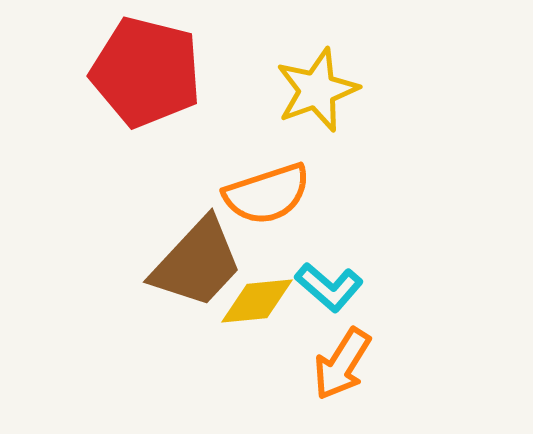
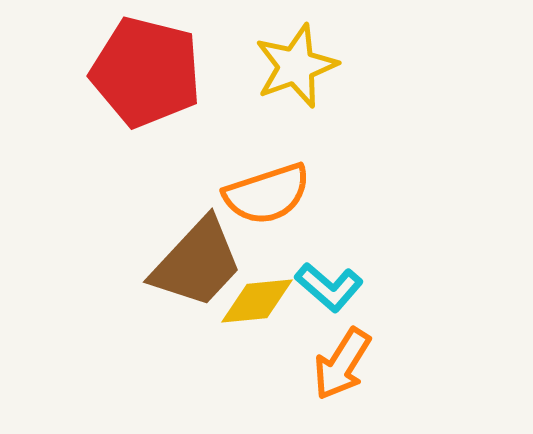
yellow star: moved 21 px left, 24 px up
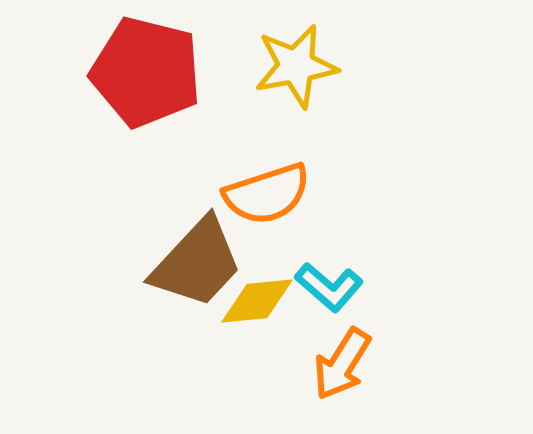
yellow star: rotated 10 degrees clockwise
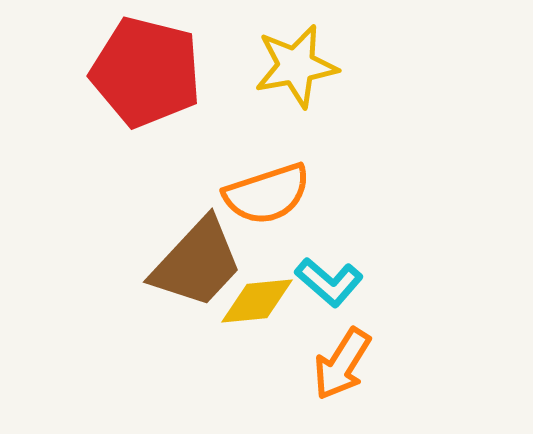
cyan L-shape: moved 5 px up
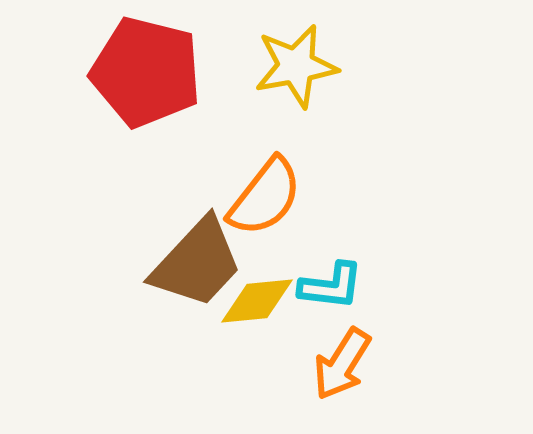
orange semicircle: moved 2 px left, 3 px down; rotated 34 degrees counterclockwise
cyan L-shape: moved 2 px right, 4 px down; rotated 34 degrees counterclockwise
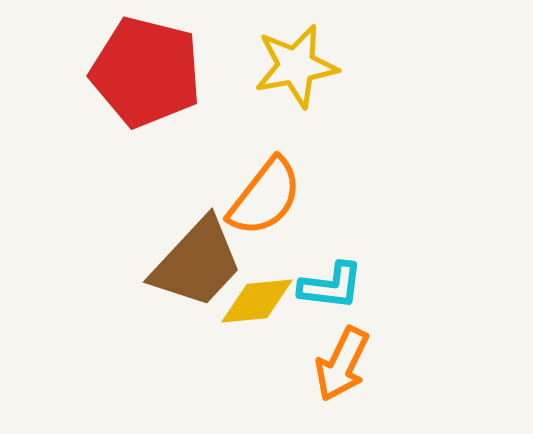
orange arrow: rotated 6 degrees counterclockwise
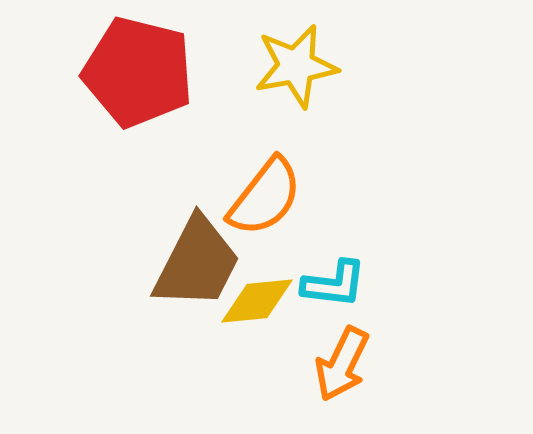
red pentagon: moved 8 px left
brown trapezoid: rotated 16 degrees counterclockwise
cyan L-shape: moved 3 px right, 2 px up
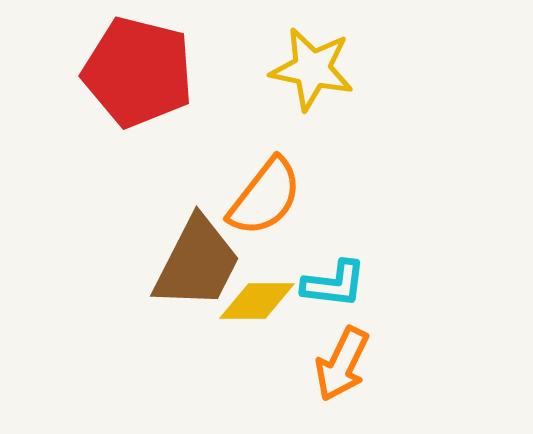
yellow star: moved 16 px right, 3 px down; rotated 22 degrees clockwise
yellow diamond: rotated 6 degrees clockwise
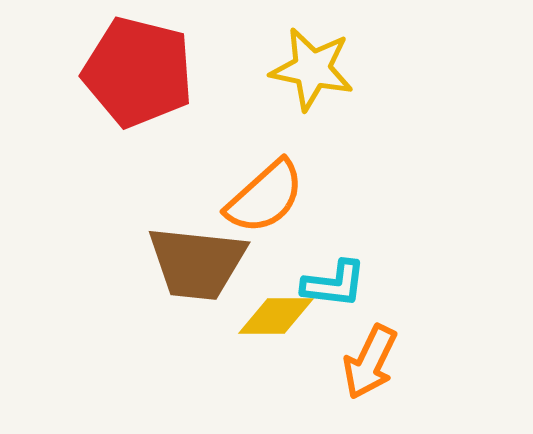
orange semicircle: rotated 10 degrees clockwise
brown trapezoid: rotated 69 degrees clockwise
yellow diamond: moved 19 px right, 15 px down
orange arrow: moved 28 px right, 2 px up
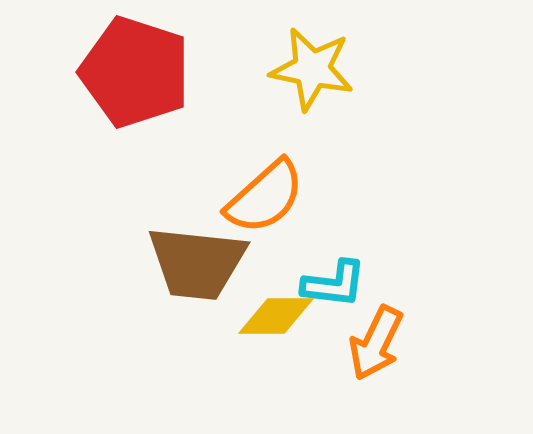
red pentagon: moved 3 px left; rotated 4 degrees clockwise
orange arrow: moved 6 px right, 19 px up
